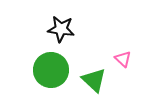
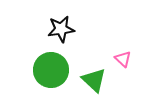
black star: rotated 16 degrees counterclockwise
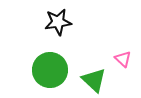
black star: moved 3 px left, 7 px up
green circle: moved 1 px left
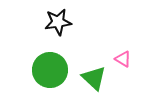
pink triangle: rotated 12 degrees counterclockwise
green triangle: moved 2 px up
